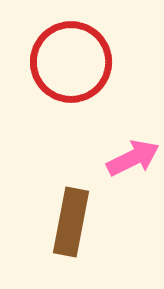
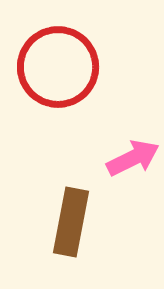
red circle: moved 13 px left, 5 px down
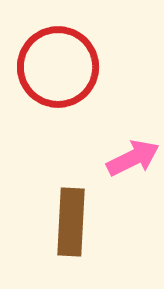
brown rectangle: rotated 8 degrees counterclockwise
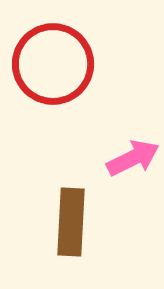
red circle: moved 5 px left, 3 px up
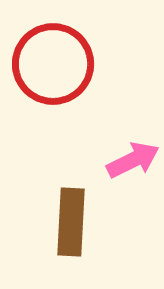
pink arrow: moved 2 px down
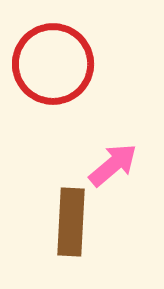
pink arrow: moved 20 px left, 5 px down; rotated 14 degrees counterclockwise
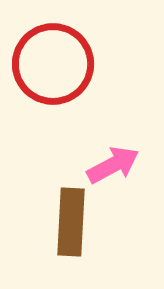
pink arrow: rotated 12 degrees clockwise
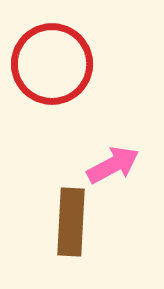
red circle: moved 1 px left
